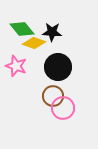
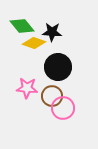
green diamond: moved 3 px up
pink star: moved 11 px right, 22 px down; rotated 15 degrees counterclockwise
brown circle: moved 1 px left
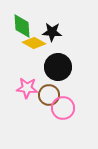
green diamond: rotated 35 degrees clockwise
yellow diamond: rotated 10 degrees clockwise
brown circle: moved 3 px left, 1 px up
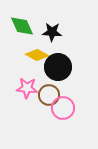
green diamond: rotated 20 degrees counterclockwise
yellow diamond: moved 3 px right, 12 px down
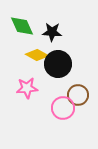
black circle: moved 3 px up
pink star: rotated 10 degrees counterclockwise
brown circle: moved 29 px right
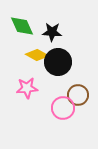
black circle: moved 2 px up
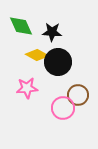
green diamond: moved 1 px left
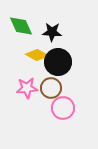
brown circle: moved 27 px left, 7 px up
